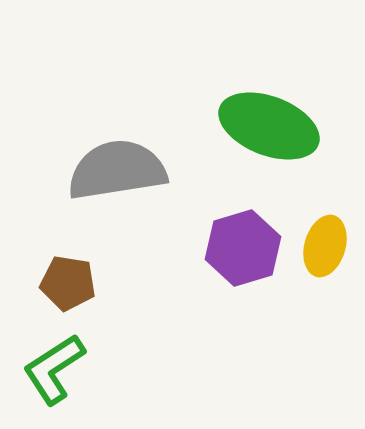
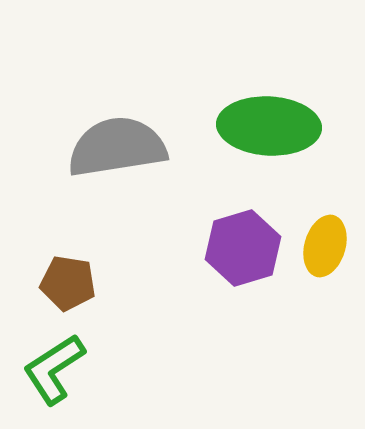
green ellipse: rotated 18 degrees counterclockwise
gray semicircle: moved 23 px up
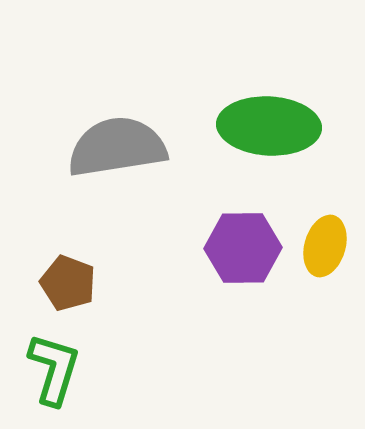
purple hexagon: rotated 16 degrees clockwise
brown pentagon: rotated 12 degrees clockwise
green L-shape: rotated 140 degrees clockwise
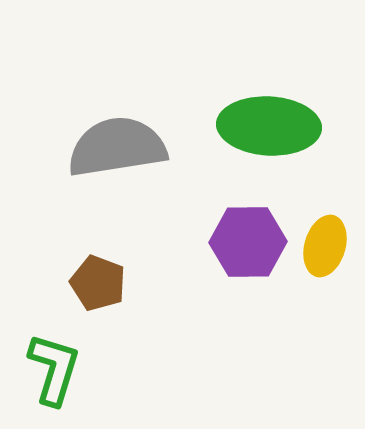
purple hexagon: moved 5 px right, 6 px up
brown pentagon: moved 30 px right
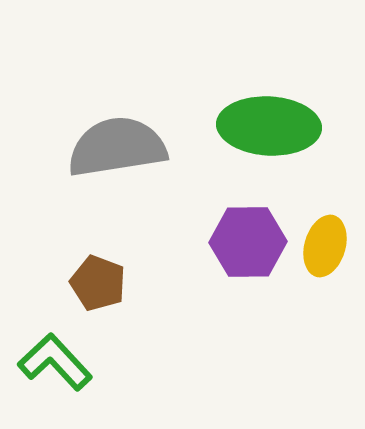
green L-shape: moved 1 px right, 7 px up; rotated 60 degrees counterclockwise
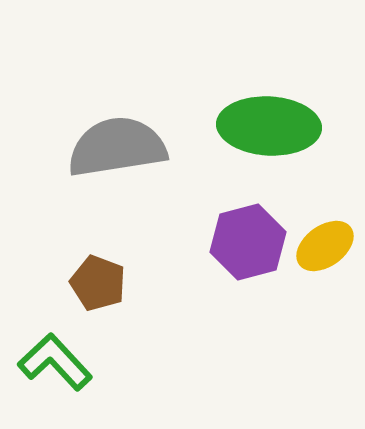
purple hexagon: rotated 14 degrees counterclockwise
yellow ellipse: rotated 38 degrees clockwise
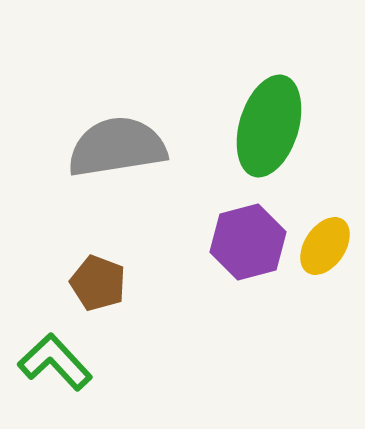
green ellipse: rotated 76 degrees counterclockwise
yellow ellipse: rotated 20 degrees counterclockwise
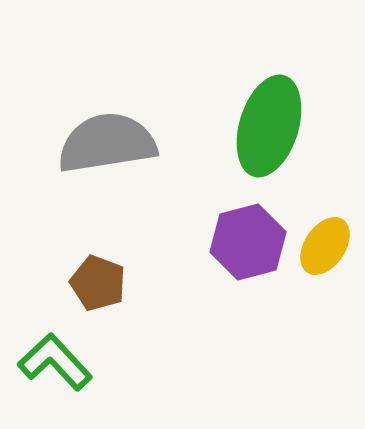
gray semicircle: moved 10 px left, 4 px up
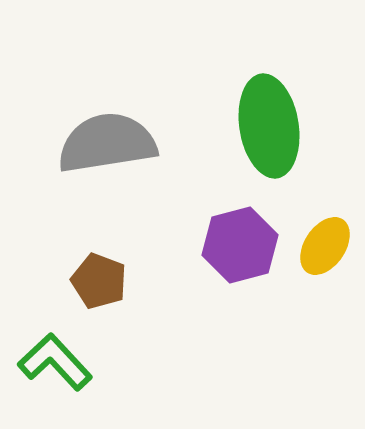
green ellipse: rotated 26 degrees counterclockwise
purple hexagon: moved 8 px left, 3 px down
brown pentagon: moved 1 px right, 2 px up
